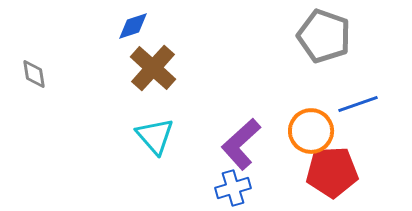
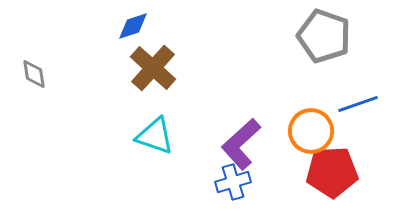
cyan triangle: rotated 30 degrees counterclockwise
blue cross: moved 6 px up
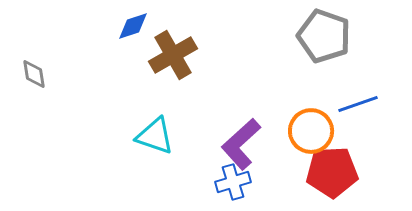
brown cross: moved 20 px right, 13 px up; rotated 18 degrees clockwise
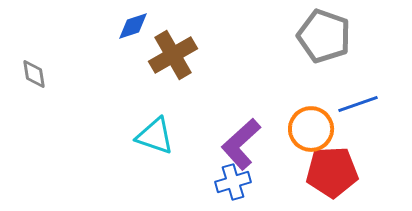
orange circle: moved 2 px up
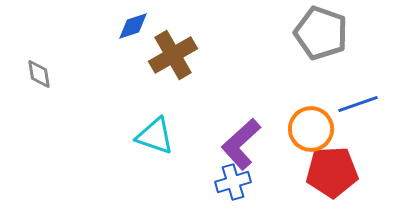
gray pentagon: moved 3 px left, 3 px up
gray diamond: moved 5 px right
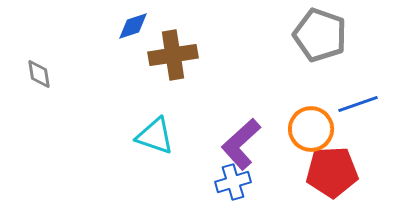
gray pentagon: moved 1 px left, 2 px down
brown cross: rotated 21 degrees clockwise
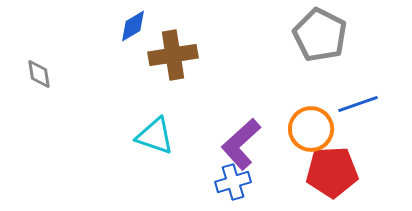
blue diamond: rotated 12 degrees counterclockwise
gray pentagon: rotated 8 degrees clockwise
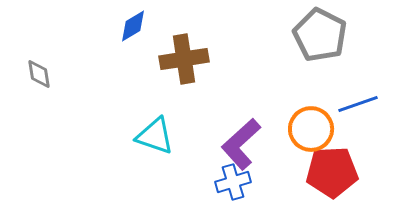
brown cross: moved 11 px right, 4 px down
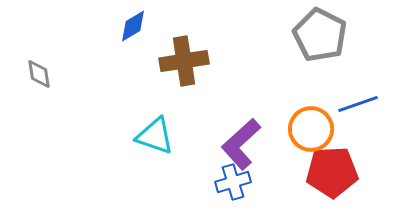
brown cross: moved 2 px down
